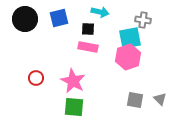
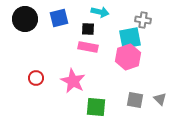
green square: moved 22 px right
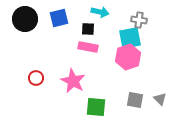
gray cross: moved 4 px left
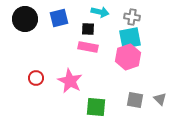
gray cross: moved 7 px left, 3 px up
pink star: moved 3 px left
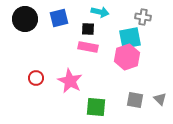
gray cross: moved 11 px right
pink hexagon: moved 1 px left
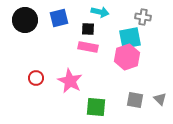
black circle: moved 1 px down
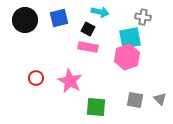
black square: rotated 24 degrees clockwise
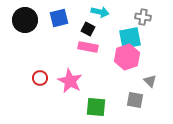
red circle: moved 4 px right
gray triangle: moved 10 px left, 18 px up
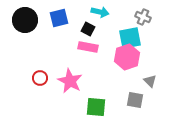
gray cross: rotated 14 degrees clockwise
